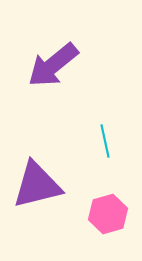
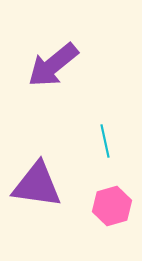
purple triangle: rotated 22 degrees clockwise
pink hexagon: moved 4 px right, 8 px up
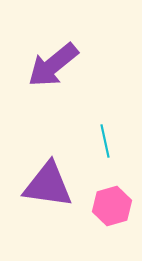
purple triangle: moved 11 px right
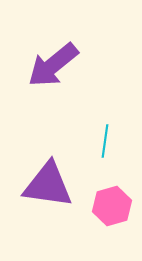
cyan line: rotated 20 degrees clockwise
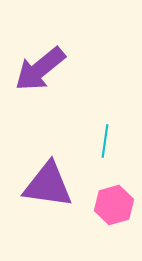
purple arrow: moved 13 px left, 4 px down
pink hexagon: moved 2 px right, 1 px up
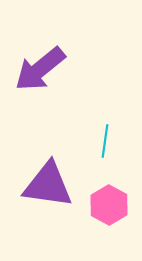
pink hexagon: moved 5 px left; rotated 15 degrees counterclockwise
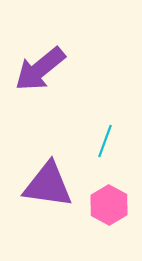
cyan line: rotated 12 degrees clockwise
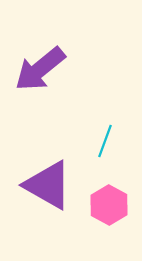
purple triangle: rotated 22 degrees clockwise
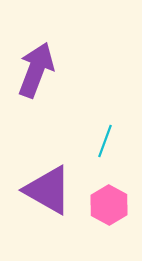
purple arrow: moved 4 px left, 1 px down; rotated 150 degrees clockwise
purple triangle: moved 5 px down
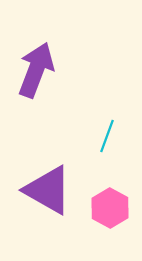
cyan line: moved 2 px right, 5 px up
pink hexagon: moved 1 px right, 3 px down
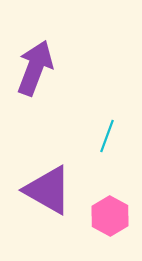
purple arrow: moved 1 px left, 2 px up
pink hexagon: moved 8 px down
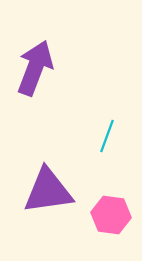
purple triangle: moved 1 px down; rotated 38 degrees counterclockwise
pink hexagon: moved 1 px right, 1 px up; rotated 21 degrees counterclockwise
